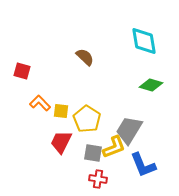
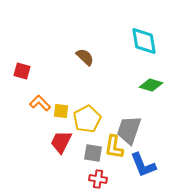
yellow pentagon: rotated 12 degrees clockwise
gray trapezoid: rotated 12 degrees counterclockwise
yellow L-shape: rotated 120 degrees clockwise
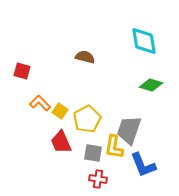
brown semicircle: rotated 30 degrees counterclockwise
yellow square: moved 1 px left; rotated 28 degrees clockwise
red trapezoid: rotated 50 degrees counterclockwise
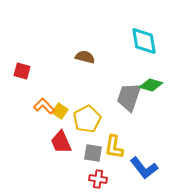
orange L-shape: moved 4 px right, 3 px down
gray trapezoid: moved 33 px up
blue L-shape: moved 1 px right, 3 px down; rotated 16 degrees counterclockwise
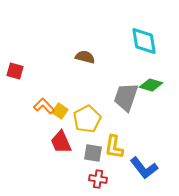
red square: moved 7 px left
gray trapezoid: moved 3 px left
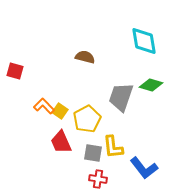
gray trapezoid: moved 5 px left
yellow L-shape: moved 1 px left; rotated 15 degrees counterclockwise
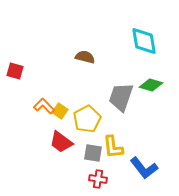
red trapezoid: rotated 30 degrees counterclockwise
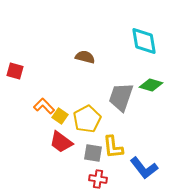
yellow square: moved 5 px down
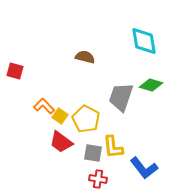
yellow pentagon: moved 1 px left; rotated 16 degrees counterclockwise
